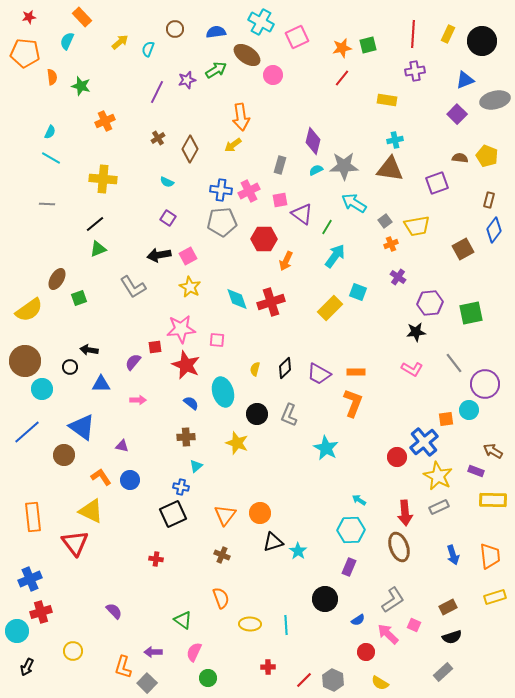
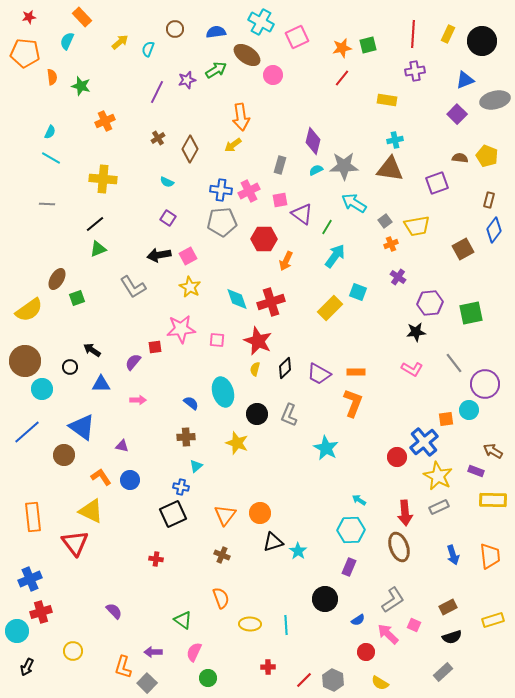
green square at (79, 298): moved 2 px left
black arrow at (89, 350): moved 3 px right; rotated 24 degrees clockwise
red star at (186, 365): moved 72 px right, 24 px up
yellow rectangle at (495, 597): moved 2 px left, 23 px down
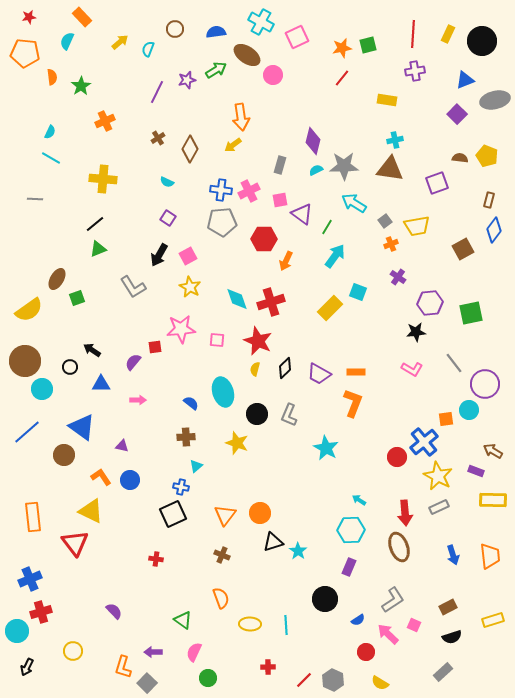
green star at (81, 86): rotated 24 degrees clockwise
gray line at (47, 204): moved 12 px left, 5 px up
black arrow at (159, 255): rotated 50 degrees counterclockwise
